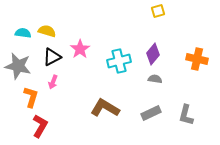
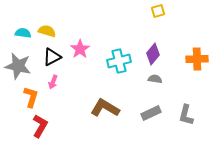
orange cross: rotated 15 degrees counterclockwise
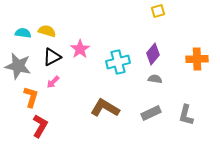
cyan cross: moved 1 px left, 1 px down
pink arrow: rotated 24 degrees clockwise
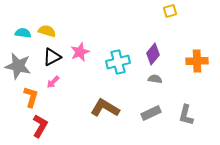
yellow square: moved 12 px right
pink star: moved 3 px down; rotated 12 degrees clockwise
orange cross: moved 2 px down
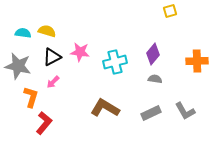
pink star: rotated 30 degrees clockwise
cyan cross: moved 3 px left
gray L-shape: moved 1 px left, 4 px up; rotated 45 degrees counterclockwise
red L-shape: moved 4 px right, 3 px up; rotated 10 degrees clockwise
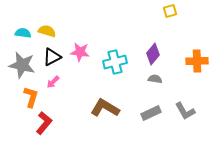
gray star: moved 4 px right, 1 px up
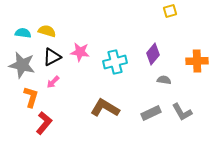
gray semicircle: moved 9 px right, 1 px down
gray L-shape: moved 3 px left, 1 px down
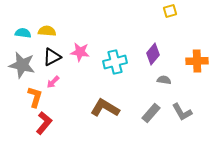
yellow semicircle: rotated 12 degrees counterclockwise
orange L-shape: moved 4 px right
gray rectangle: rotated 24 degrees counterclockwise
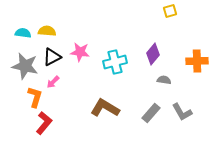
gray star: moved 3 px right, 1 px down
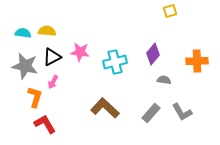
pink arrow: rotated 16 degrees counterclockwise
brown L-shape: rotated 12 degrees clockwise
red L-shape: moved 1 px right, 1 px down; rotated 70 degrees counterclockwise
